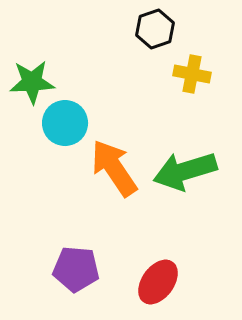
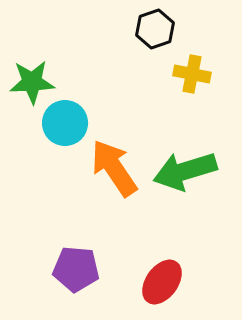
red ellipse: moved 4 px right
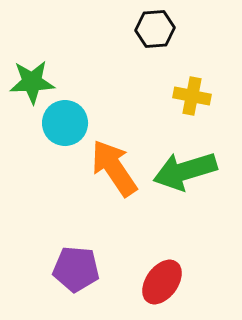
black hexagon: rotated 15 degrees clockwise
yellow cross: moved 22 px down
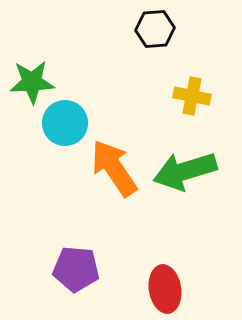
red ellipse: moved 3 px right, 7 px down; rotated 45 degrees counterclockwise
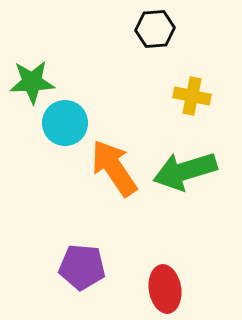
purple pentagon: moved 6 px right, 2 px up
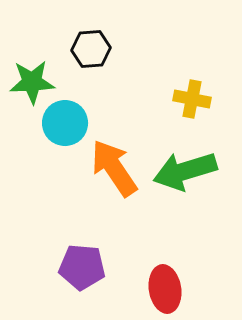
black hexagon: moved 64 px left, 20 px down
yellow cross: moved 3 px down
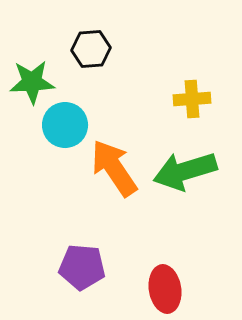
yellow cross: rotated 15 degrees counterclockwise
cyan circle: moved 2 px down
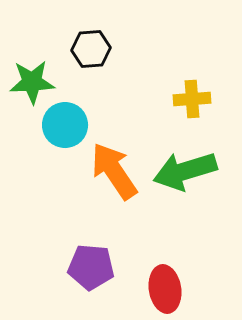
orange arrow: moved 3 px down
purple pentagon: moved 9 px right
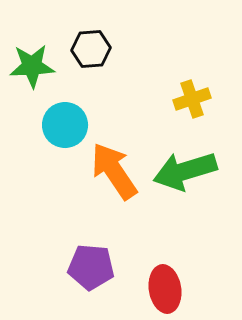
green star: moved 16 px up
yellow cross: rotated 15 degrees counterclockwise
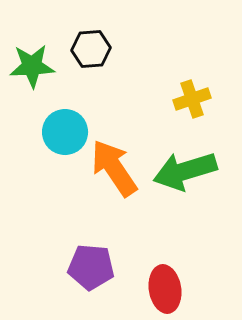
cyan circle: moved 7 px down
orange arrow: moved 3 px up
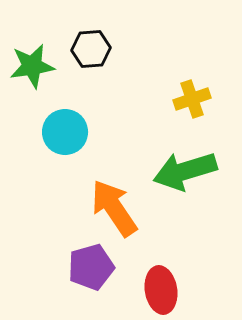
green star: rotated 6 degrees counterclockwise
orange arrow: moved 40 px down
purple pentagon: rotated 21 degrees counterclockwise
red ellipse: moved 4 px left, 1 px down
